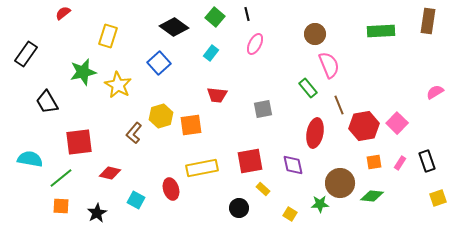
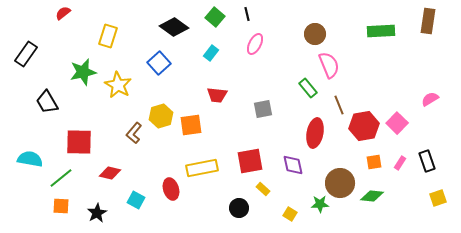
pink semicircle at (435, 92): moved 5 px left, 7 px down
red square at (79, 142): rotated 8 degrees clockwise
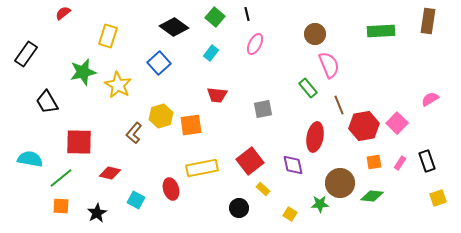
red ellipse at (315, 133): moved 4 px down
red square at (250, 161): rotated 28 degrees counterclockwise
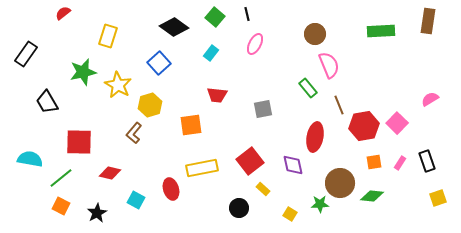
yellow hexagon at (161, 116): moved 11 px left, 11 px up
orange square at (61, 206): rotated 24 degrees clockwise
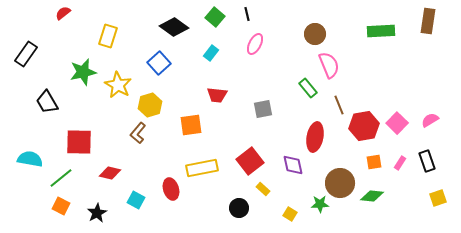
pink semicircle at (430, 99): moved 21 px down
brown L-shape at (134, 133): moved 4 px right
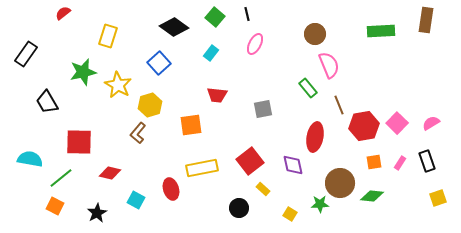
brown rectangle at (428, 21): moved 2 px left, 1 px up
pink semicircle at (430, 120): moved 1 px right, 3 px down
orange square at (61, 206): moved 6 px left
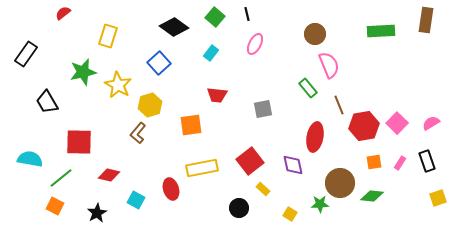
red diamond at (110, 173): moved 1 px left, 2 px down
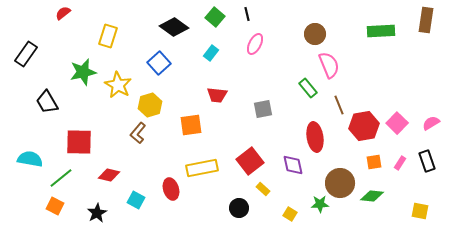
red ellipse at (315, 137): rotated 20 degrees counterclockwise
yellow square at (438, 198): moved 18 px left, 13 px down; rotated 30 degrees clockwise
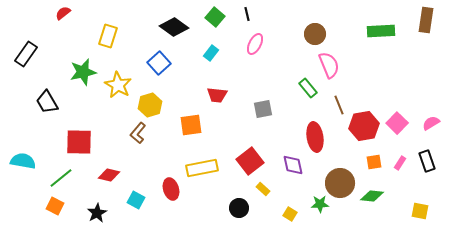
cyan semicircle at (30, 159): moved 7 px left, 2 px down
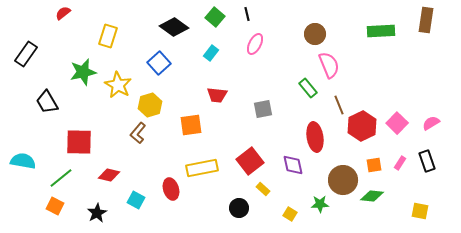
red hexagon at (364, 126): moved 2 px left; rotated 16 degrees counterclockwise
orange square at (374, 162): moved 3 px down
brown circle at (340, 183): moved 3 px right, 3 px up
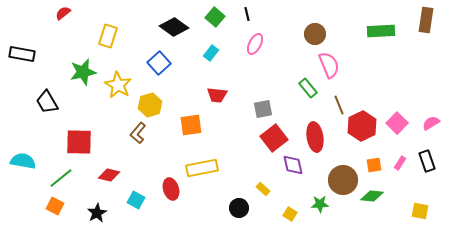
black rectangle at (26, 54): moved 4 px left; rotated 65 degrees clockwise
red square at (250, 161): moved 24 px right, 23 px up
